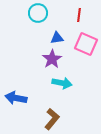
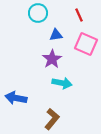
red line: rotated 32 degrees counterclockwise
blue triangle: moved 1 px left, 3 px up
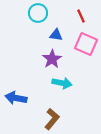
red line: moved 2 px right, 1 px down
blue triangle: rotated 16 degrees clockwise
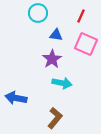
red line: rotated 48 degrees clockwise
brown L-shape: moved 3 px right, 1 px up
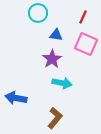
red line: moved 2 px right, 1 px down
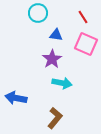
red line: rotated 56 degrees counterclockwise
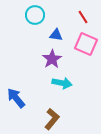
cyan circle: moved 3 px left, 2 px down
blue arrow: rotated 40 degrees clockwise
brown L-shape: moved 3 px left, 1 px down
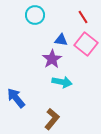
blue triangle: moved 5 px right, 5 px down
pink square: rotated 15 degrees clockwise
cyan arrow: moved 1 px up
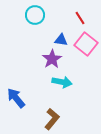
red line: moved 3 px left, 1 px down
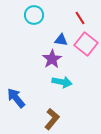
cyan circle: moved 1 px left
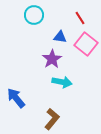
blue triangle: moved 1 px left, 3 px up
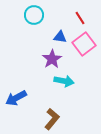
pink square: moved 2 px left; rotated 15 degrees clockwise
cyan arrow: moved 2 px right, 1 px up
blue arrow: rotated 80 degrees counterclockwise
